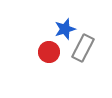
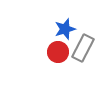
red circle: moved 9 px right
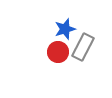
gray rectangle: moved 1 px up
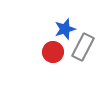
red circle: moved 5 px left
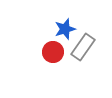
gray rectangle: rotated 8 degrees clockwise
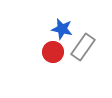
blue star: moved 3 px left; rotated 30 degrees clockwise
